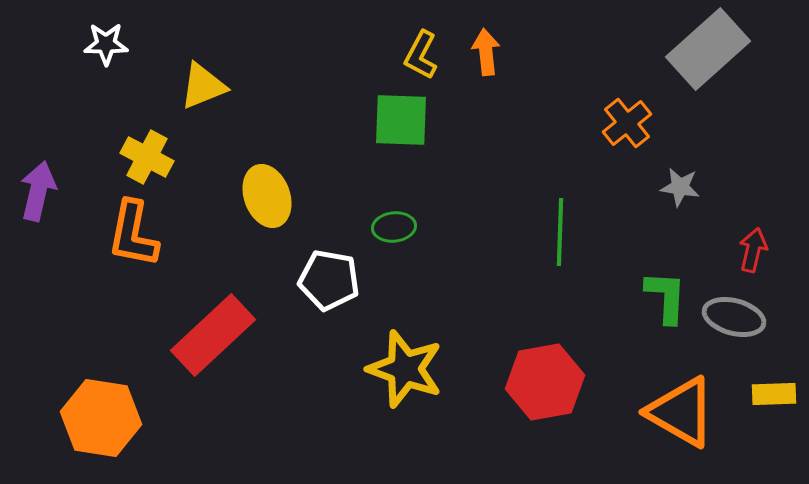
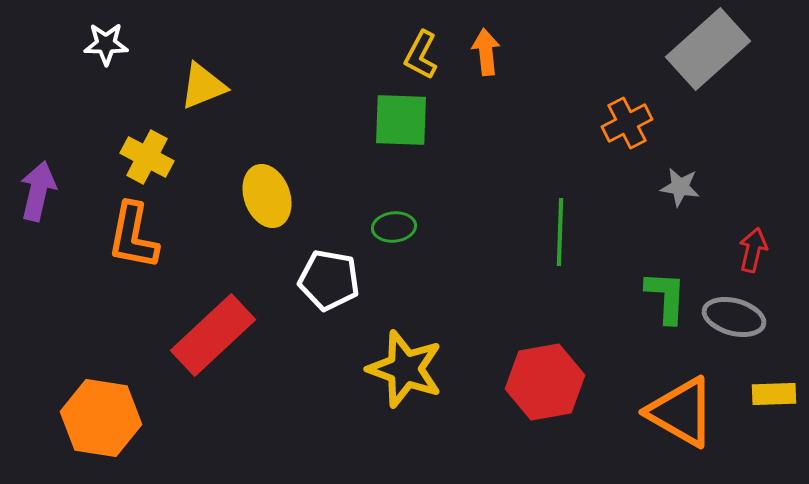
orange cross: rotated 12 degrees clockwise
orange L-shape: moved 2 px down
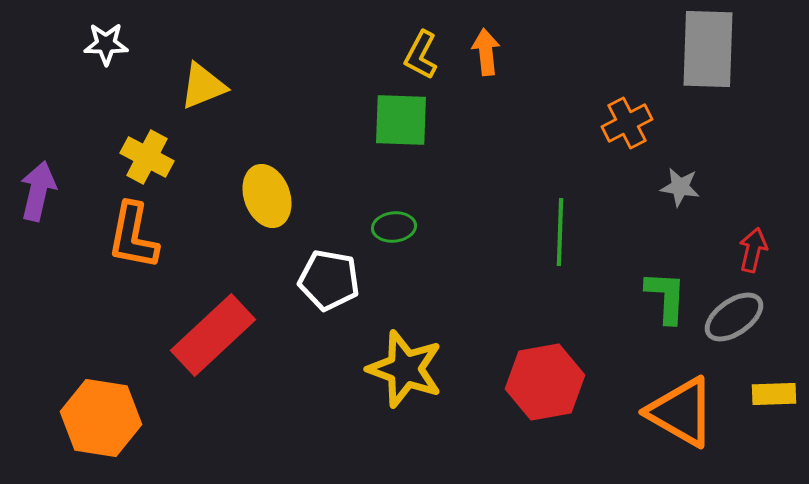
gray rectangle: rotated 46 degrees counterclockwise
gray ellipse: rotated 50 degrees counterclockwise
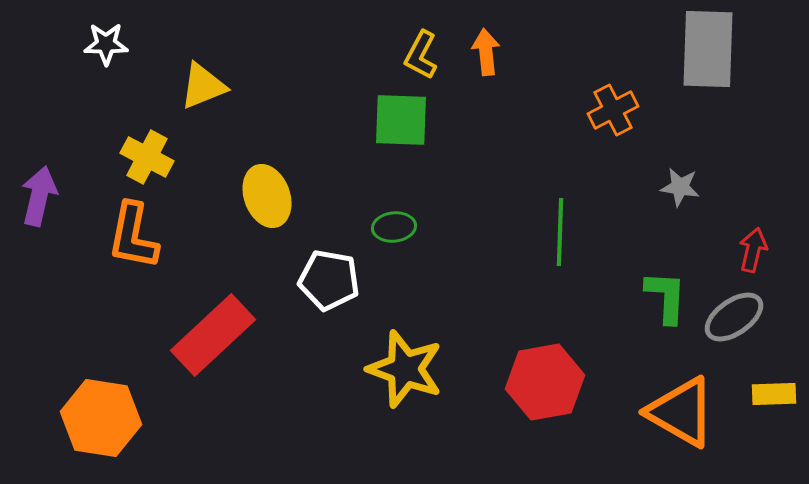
orange cross: moved 14 px left, 13 px up
purple arrow: moved 1 px right, 5 px down
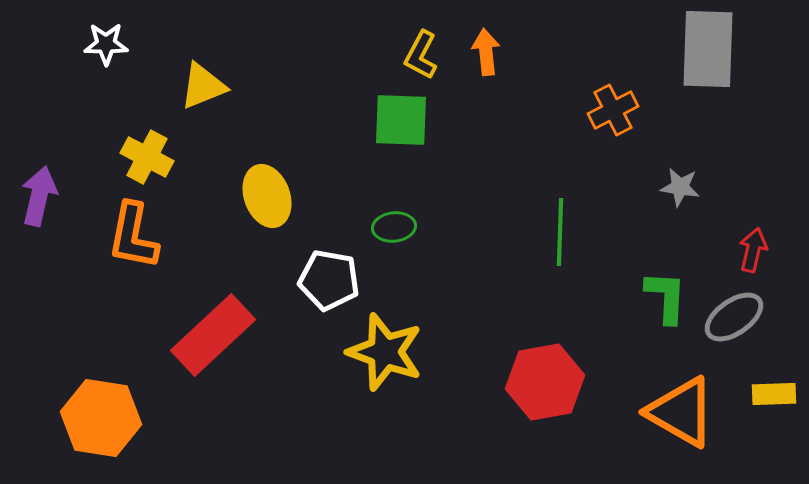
yellow star: moved 20 px left, 17 px up
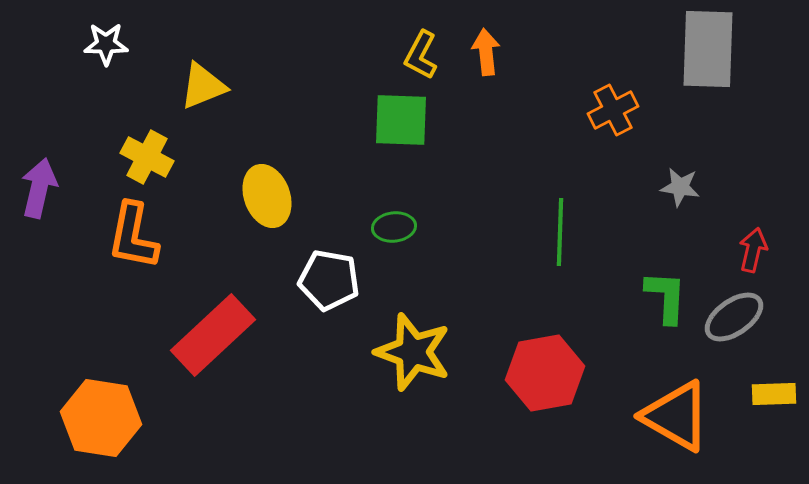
purple arrow: moved 8 px up
yellow star: moved 28 px right
red hexagon: moved 9 px up
orange triangle: moved 5 px left, 4 px down
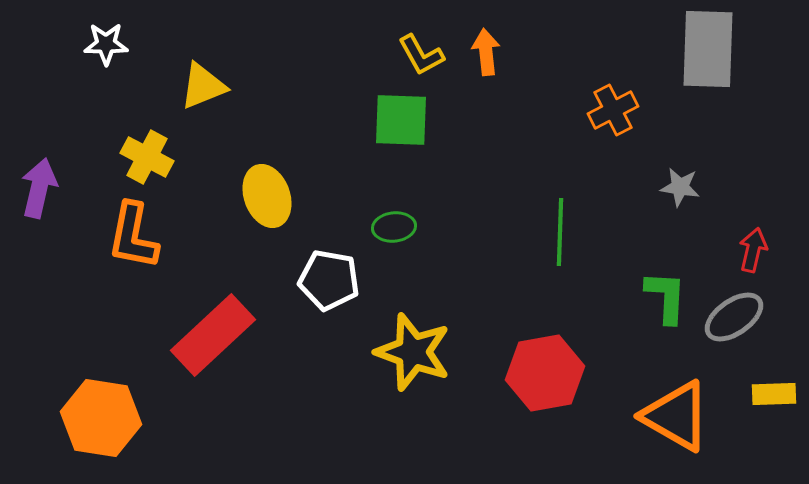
yellow L-shape: rotated 57 degrees counterclockwise
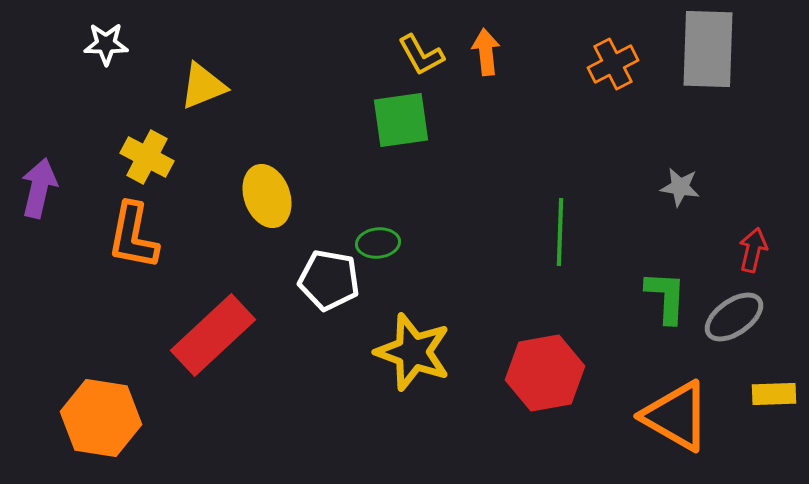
orange cross: moved 46 px up
green square: rotated 10 degrees counterclockwise
green ellipse: moved 16 px left, 16 px down
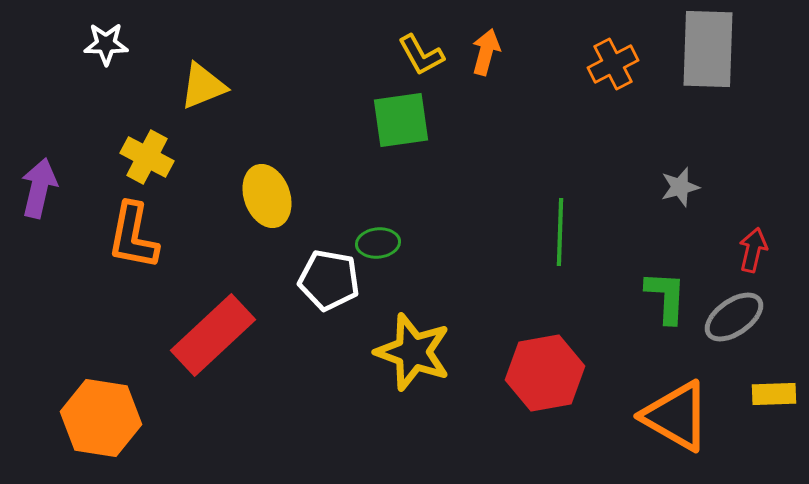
orange arrow: rotated 21 degrees clockwise
gray star: rotated 24 degrees counterclockwise
